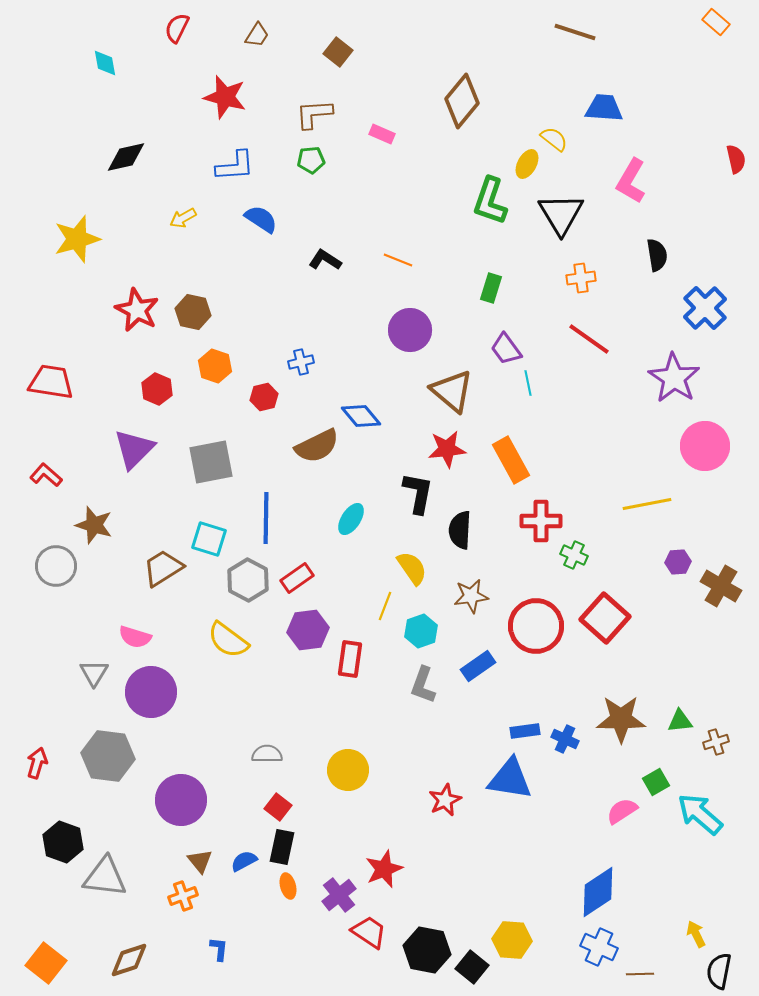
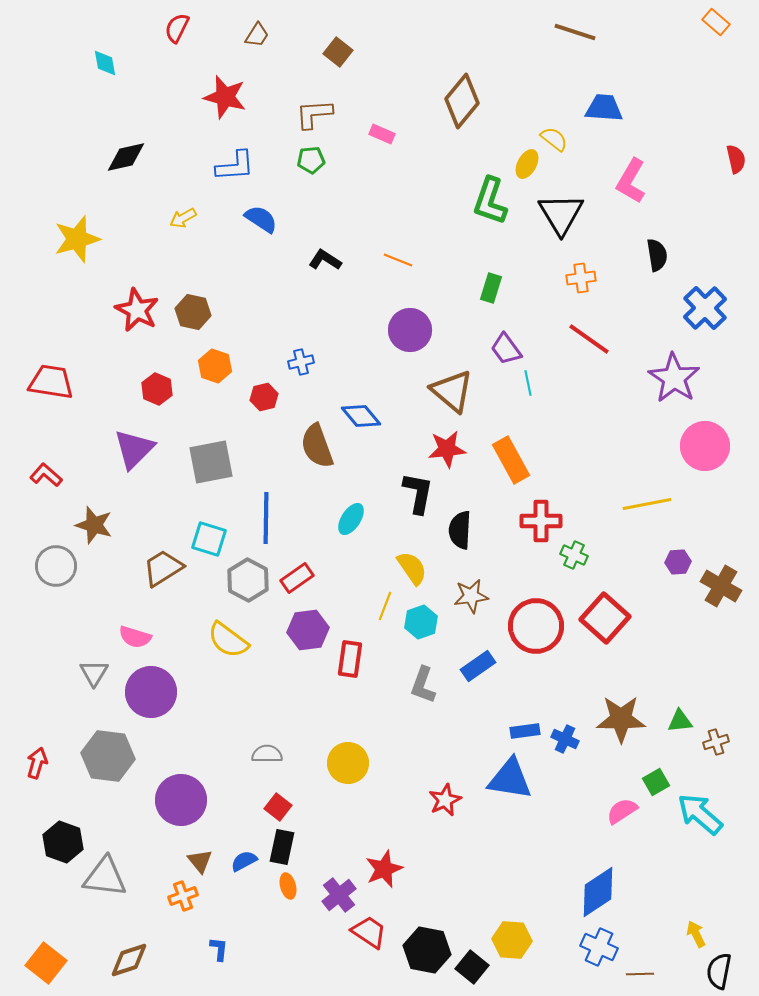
brown semicircle at (317, 446): rotated 96 degrees clockwise
cyan hexagon at (421, 631): moved 9 px up
yellow circle at (348, 770): moved 7 px up
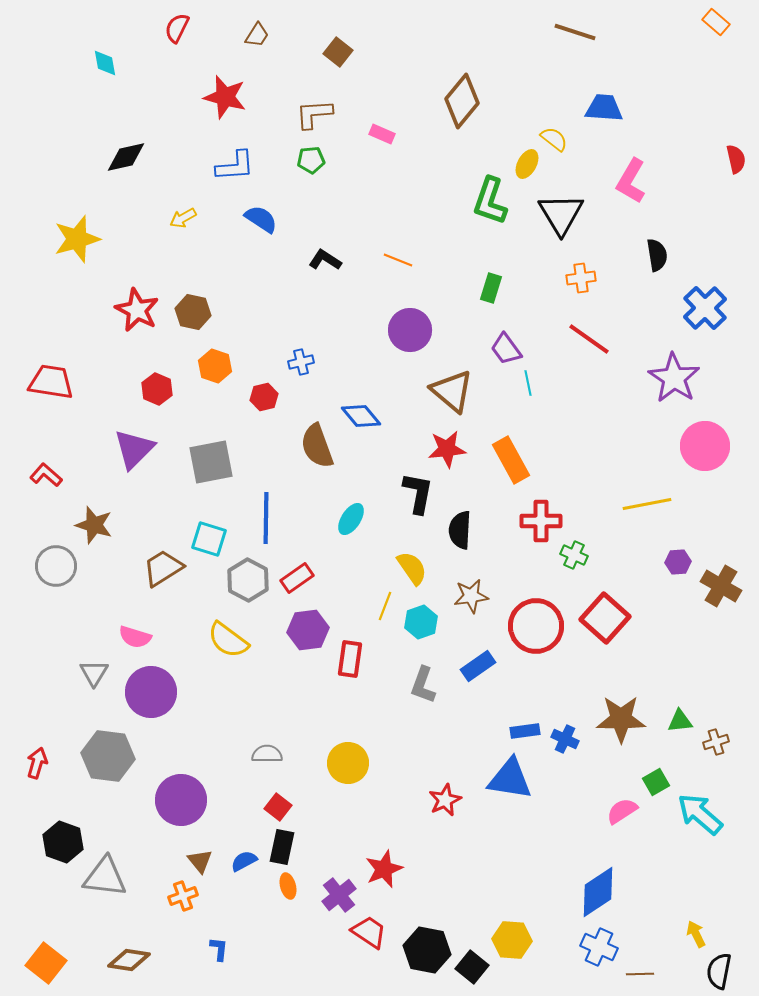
brown diamond at (129, 960): rotated 27 degrees clockwise
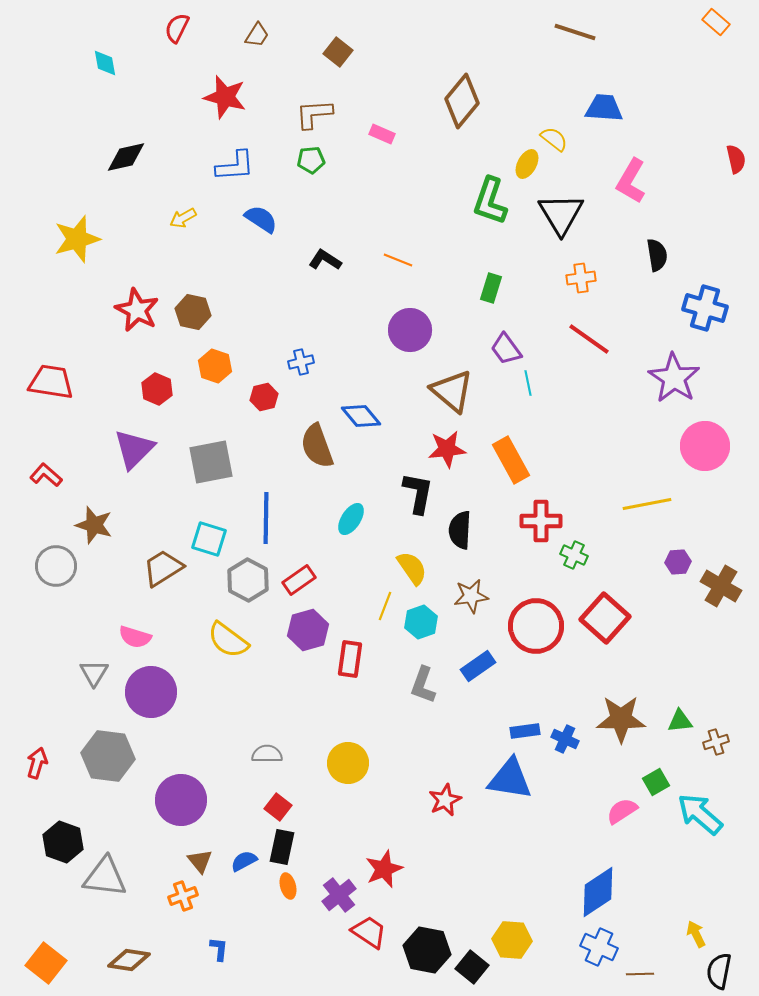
blue cross at (705, 308): rotated 30 degrees counterclockwise
red rectangle at (297, 578): moved 2 px right, 2 px down
purple hexagon at (308, 630): rotated 9 degrees counterclockwise
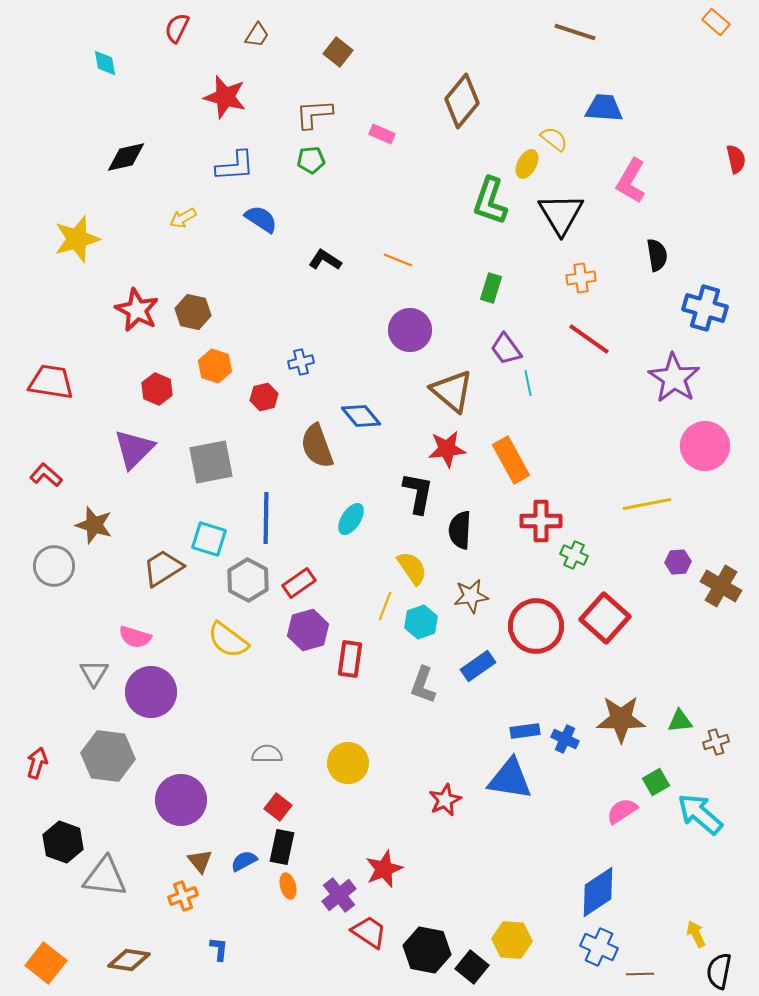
gray circle at (56, 566): moved 2 px left
red rectangle at (299, 580): moved 3 px down
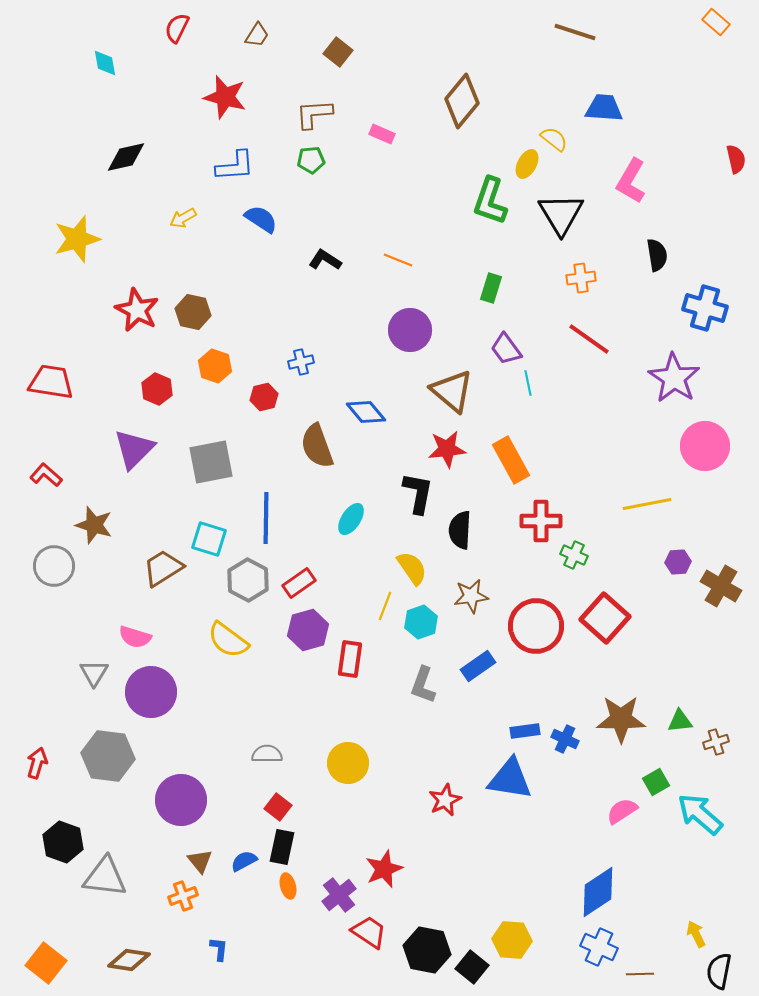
blue diamond at (361, 416): moved 5 px right, 4 px up
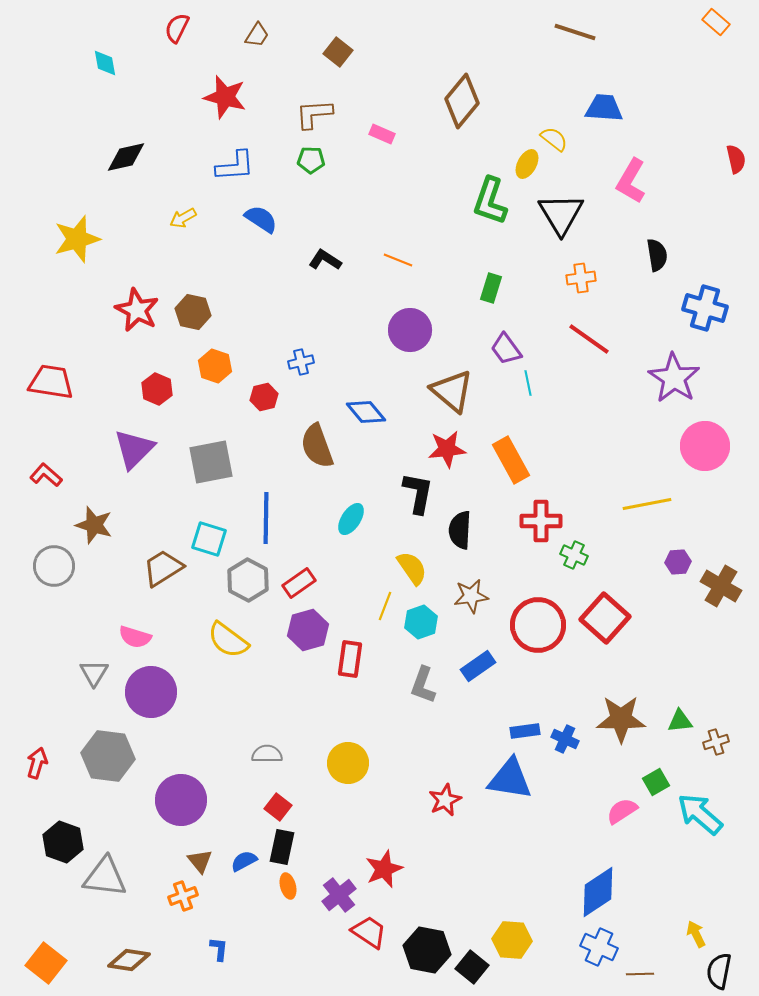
green pentagon at (311, 160): rotated 8 degrees clockwise
red circle at (536, 626): moved 2 px right, 1 px up
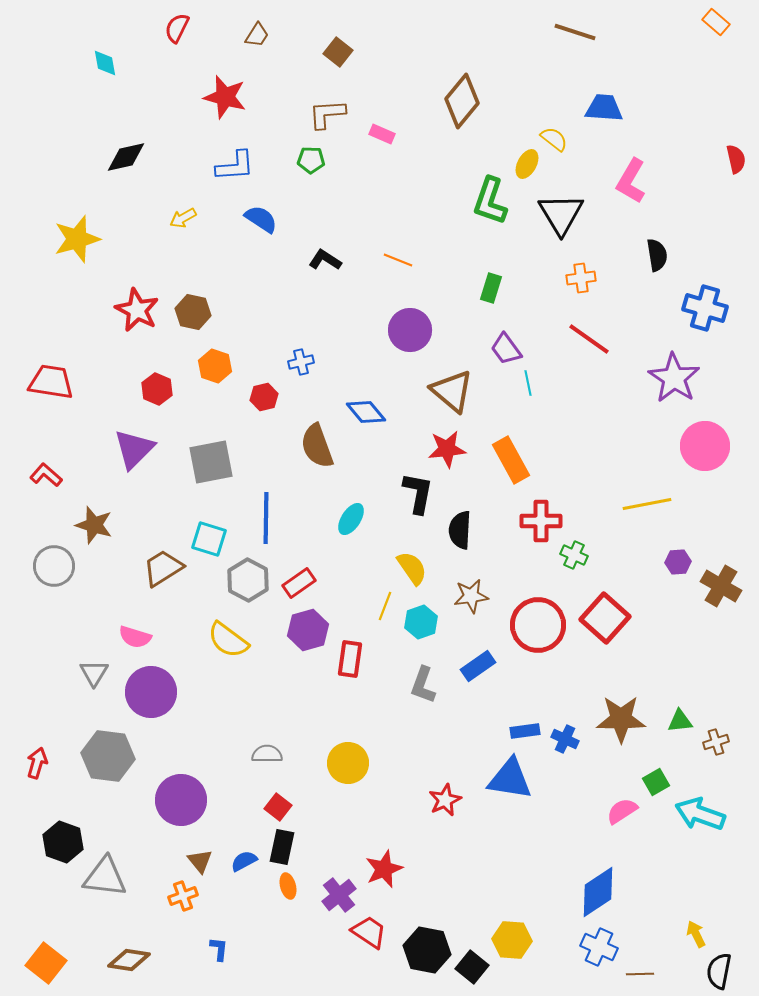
brown L-shape at (314, 114): moved 13 px right
cyan arrow at (700, 814): rotated 21 degrees counterclockwise
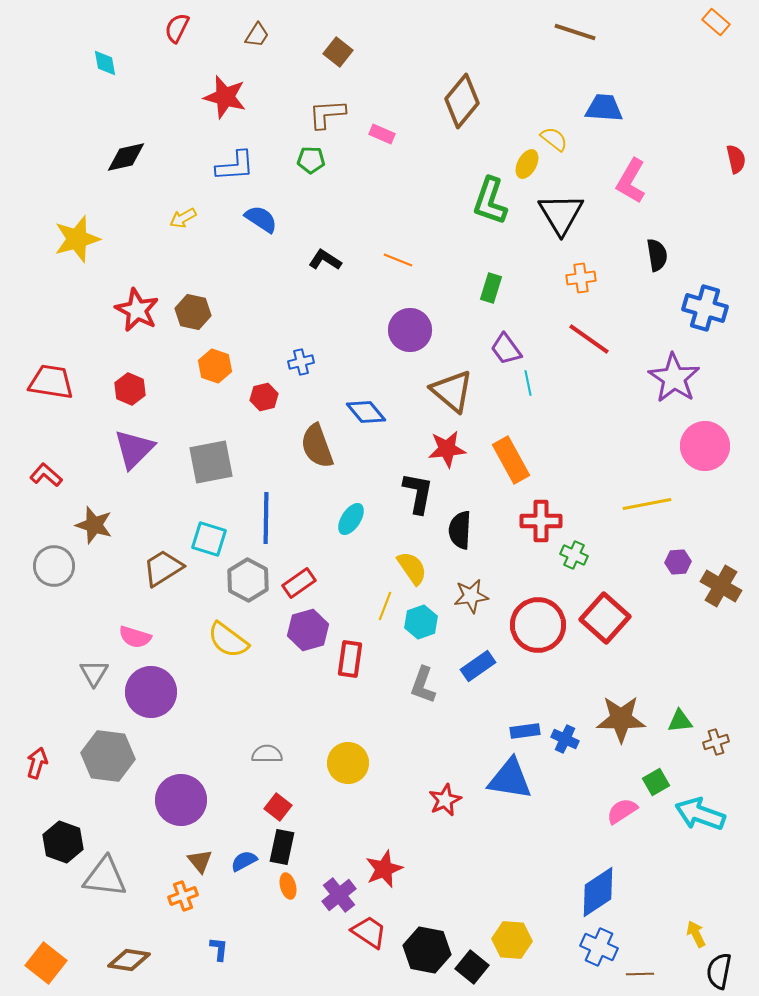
red hexagon at (157, 389): moved 27 px left
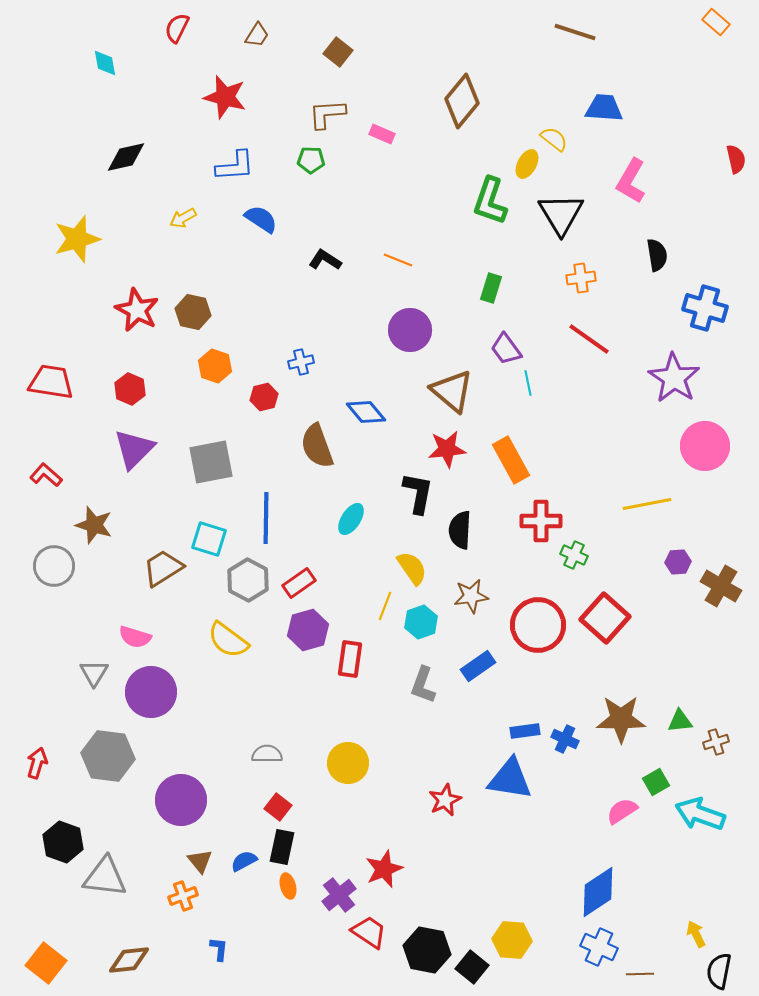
brown diamond at (129, 960): rotated 15 degrees counterclockwise
